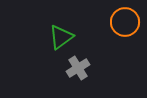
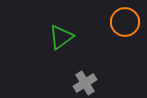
gray cross: moved 7 px right, 15 px down
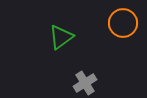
orange circle: moved 2 px left, 1 px down
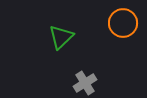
green triangle: rotated 8 degrees counterclockwise
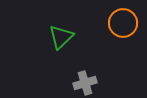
gray cross: rotated 15 degrees clockwise
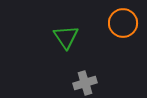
green triangle: moved 5 px right; rotated 20 degrees counterclockwise
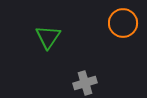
green triangle: moved 18 px left; rotated 8 degrees clockwise
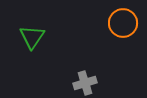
green triangle: moved 16 px left
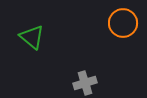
green triangle: rotated 24 degrees counterclockwise
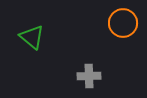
gray cross: moved 4 px right, 7 px up; rotated 15 degrees clockwise
